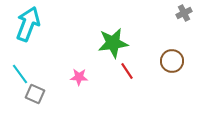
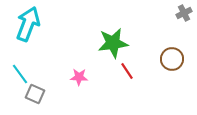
brown circle: moved 2 px up
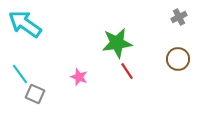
gray cross: moved 5 px left, 4 px down
cyan arrow: moved 3 px left; rotated 76 degrees counterclockwise
green star: moved 4 px right
brown circle: moved 6 px right
pink star: rotated 18 degrees clockwise
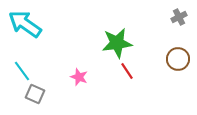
cyan line: moved 2 px right, 3 px up
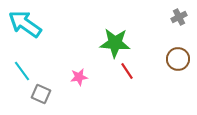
green star: moved 2 px left; rotated 12 degrees clockwise
pink star: rotated 30 degrees counterclockwise
gray square: moved 6 px right
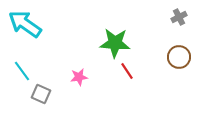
brown circle: moved 1 px right, 2 px up
